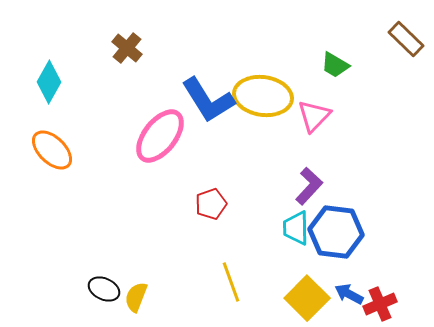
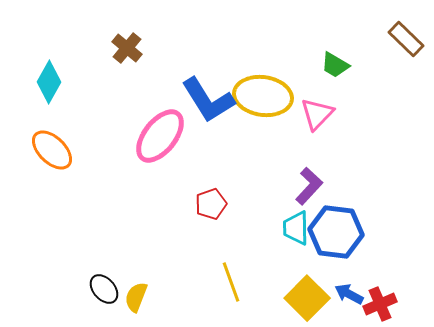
pink triangle: moved 3 px right, 2 px up
black ellipse: rotated 24 degrees clockwise
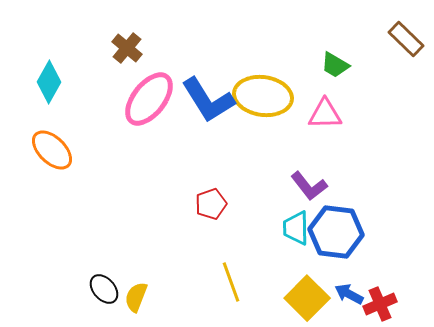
pink triangle: moved 8 px right; rotated 45 degrees clockwise
pink ellipse: moved 11 px left, 37 px up
purple L-shape: rotated 99 degrees clockwise
